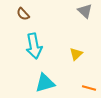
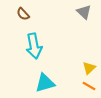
gray triangle: moved 1 px left, 1 px down
yellow triangle: moved 13 px right, 14 px down
orange line: moved 2 px up; rotated 16 degrees clockwise
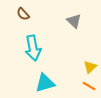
gray triangle: moved 10 px left, 9 px down
cyan arrow: moved 1 px left, 2 px down
yellow triangle: moved 1 px right, 1 px up
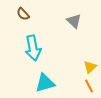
orange line: rotated 32 degrees clockwise
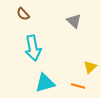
orange line: moved 11 px left; rotated 48 degrees counterclockwise
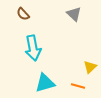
gray triangle: moved 7 px up
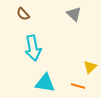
cyan triangle: rotated 25 degrees clockwise
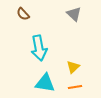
cyan arrow: moved 6 px right
yellow triangle: moved 17 px left
orange line: moved 3 px left, 1 px down; rotated 24 degrees counterclockwise
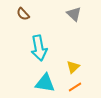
orange line: rotated 24 degrees counterclockwise
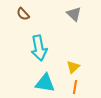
orange line: rotated 48 degrees counterclockwise
